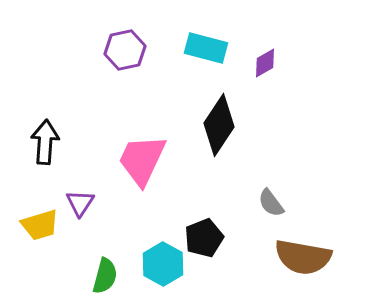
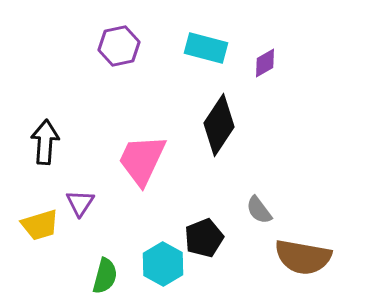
purple hexagon: moved 6 px left, 4 px up
gray semicircle: moved 12 px left, 7 px down
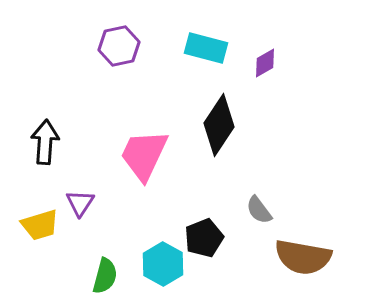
pink trapezoid: moved 2 px right, 5 px up
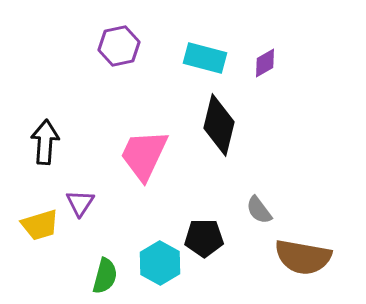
cyan rectangle: moved 1 px left, 10 px down
black diamond: rotated 20 degrees counterclockwise
black pentagon: rotated 21 degrees clockwise
cyan hexagon: moved 3 px left, 1 px up
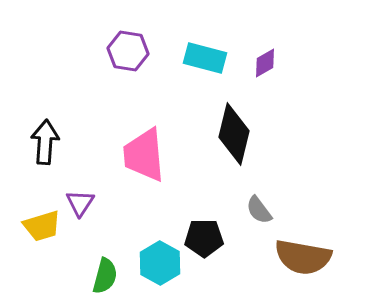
purple hexagon: moved 9 px right, 5 px down; rotated 21 degrees clockwise
black diamond: moved 15 px right, 9 px down
pink trapezoid: rotated 30 degrees counterclockwise
yellow trapezoid: moved 2 px right, 1 px down
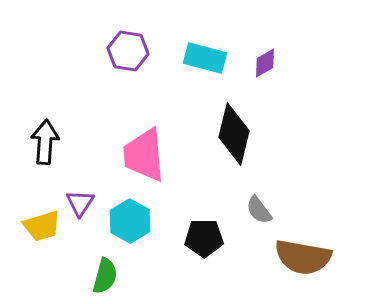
cyan hexagon: moved 30 px left, 42 px up
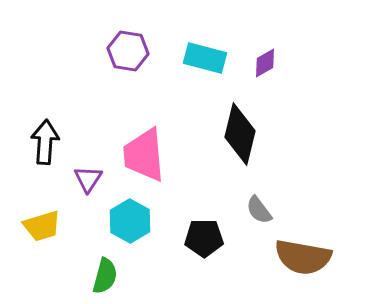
black diamond: moved 6 px right
purple triangle: moved 8 px right, 24 px up
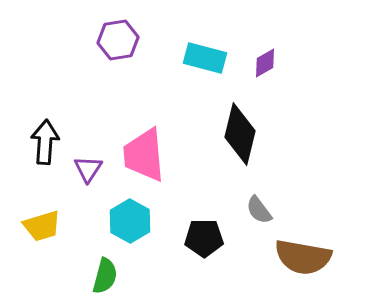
purple hexagon: moved 10 px left, 11 px up; rotated 18 degrees counterclockwise
purple triangle: moved 10 px up
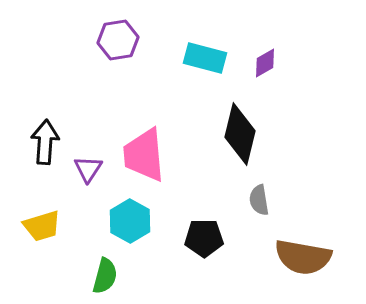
gray semicircle: moved 10 px up; rotated 28 degrees clockwise
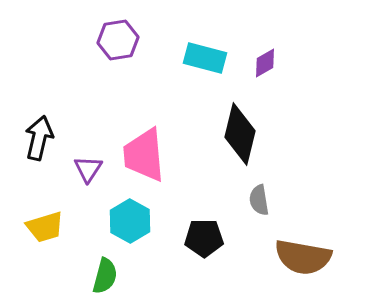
black arrow: moved 6 px left, 4 px up; rotated 9 degrees clockwise
yellow trapezoid: moved 3 px right, 1 px down
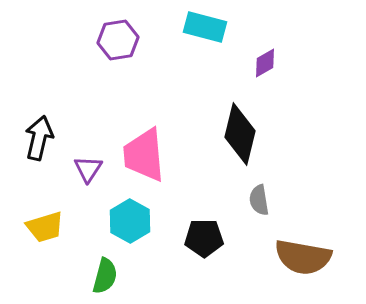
cyan rectangle: moved 31 px up
